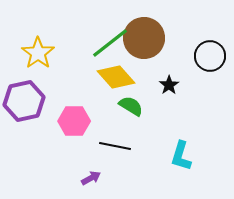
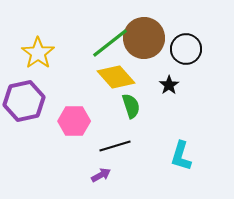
black circle: moved 24 px left, 7 px up
green semicircle: rotated 40 degrees clockwise
black line: rotated 28 degrees counterclockwise
purple arrow: moved 10 px right, 3 px up
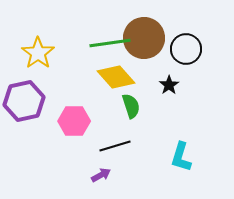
green line: rotated 30 degrees clockwise
cyan L-shape: moved 1 px down
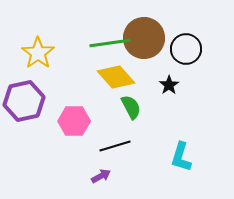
green semicircle: moved 1 px down; rotated 10 degrees counterclockwise
purple arrow: moved 1 px down
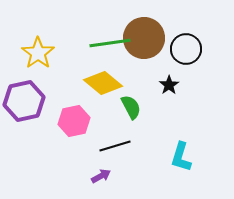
yellow diamond: moved 13 px left, 6 px down; rotated 9 degrees counterclockwise
pink hexagon: rotated 12 degrees counterclockwise
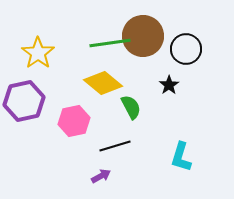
brown circle: moved 1 px left, 2 px up
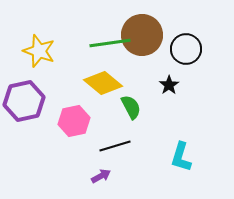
brown circle: moved 1 px left, 1 px up
yellow star: moved 1 px right, 2 px up; rotated 16 degrees counterclockwise
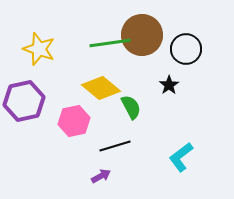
yellow star: moved 2 px up
yellow diamond: moved 2 px left, 5 px down
cyan L-shape: rotated 36 degrees clockwise
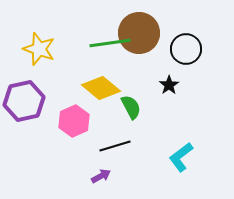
brown circle: moved 3 px left, 2 px up
pink hexagon: rotated 12 degrees counterclockwise
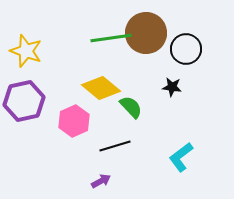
brown circle: moved 7 px right
green line: moved 1 px right, 5 px up
yellow star: moved 13 px left, 2 px down
black star: moved 3 px right, 2 px down; rotated 30 degrees counterclockwise
green semicircle: rotated 15 degrees counterclockwise
purple arrow: moved 5 px down
